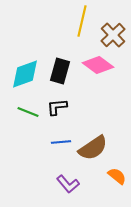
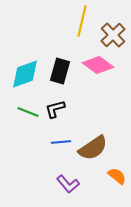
black L-shape: moved 2 px left, 2 px down; rotated 10 degrees counterclockwise
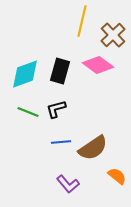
black L-shape: moved 1 px right
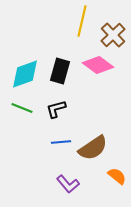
green line: moved 6 px left, 4 px up
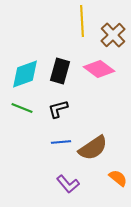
yellow line: rotated 16 degrees counterclockwise
pink diamond: moved 1 px right, 4 px down
black L-shape: moved 2 px right
orange semicircle: moved 1 px right, 2 px down
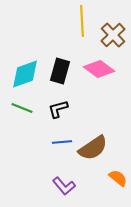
blue line: moved 1 px right
purple L-shape: moved 4 px left, 2 px down
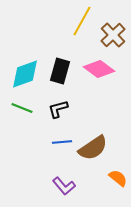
yellow line: rotated 32 degrees clockwise
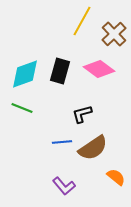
brown cross: moved 1 px right, 1 px up
black L-shape: moved 24 px right, 5 px down
orange semicircle: moved 2 px left, 1 px up
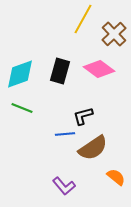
yellow line: moved 1 px right, 2 px up
cyan diamond: moved 5 px left
black L-shape: moved 1 px right, 2 px down
blue line: moved 3 px right, 8 px up
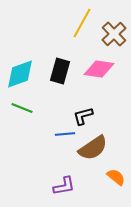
yellow line: moved 1 px left, 4 px down
pink diamond: rotated 28 degrees counterclockwise
purple L-shape: rotated 60 degrees counterclockwise
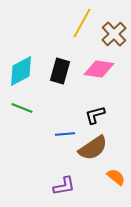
cyan diamond: moved 1 px right, 3 px up; rotated 8 degrees counterclockwise
black L-shape: moved 12 px right, 1 px up
